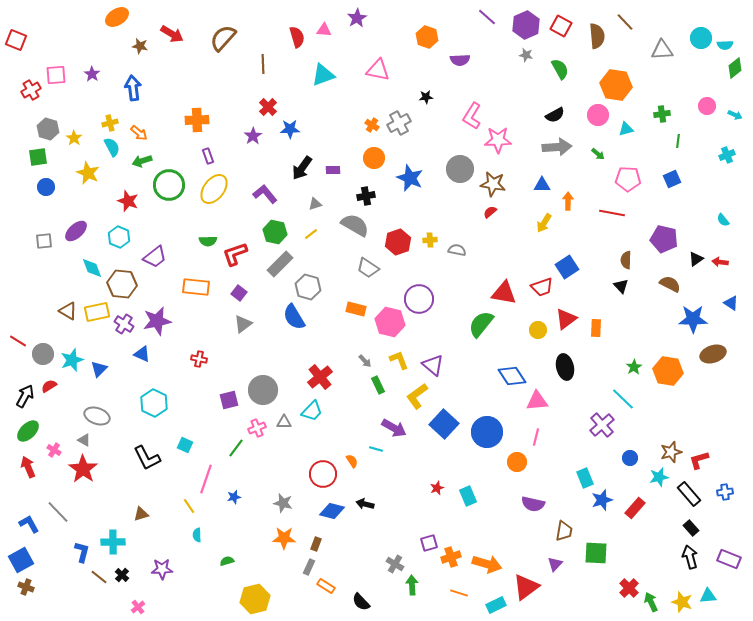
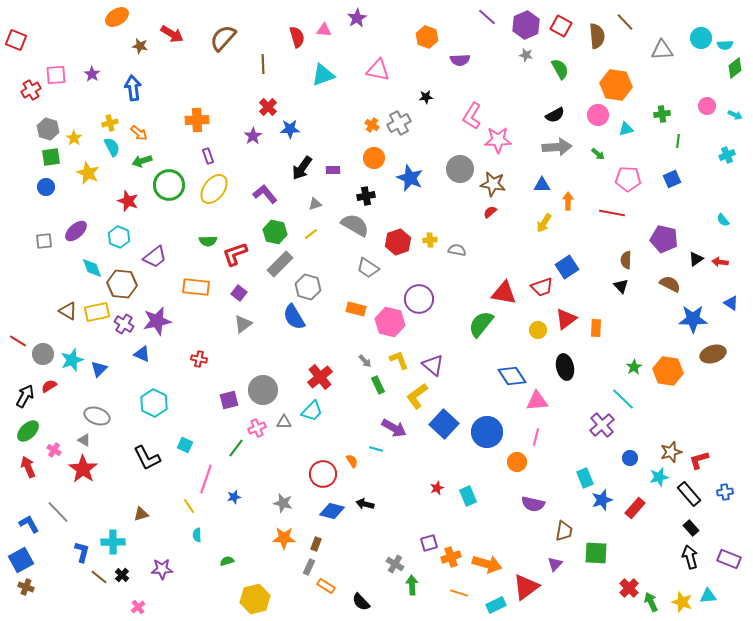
green square at (38, 157): moved 13 px right
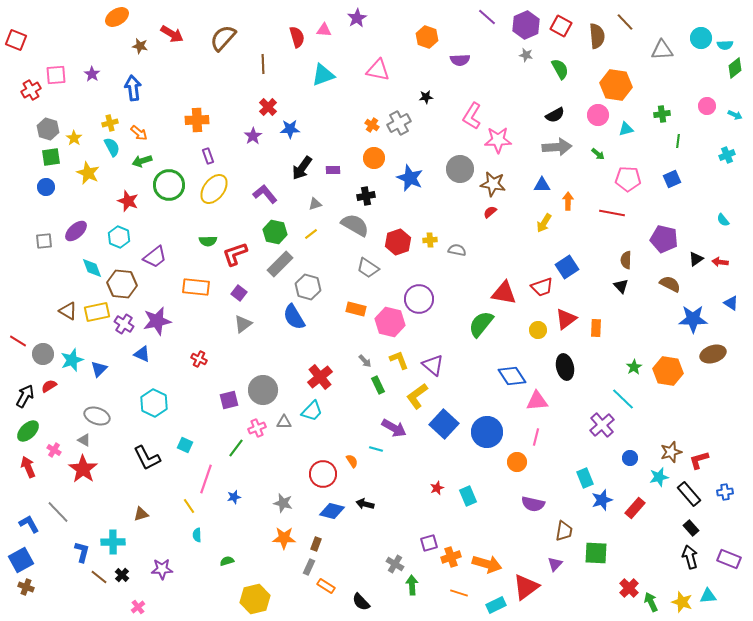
red cross at (199, 359): rotated 14 degrees clockwise
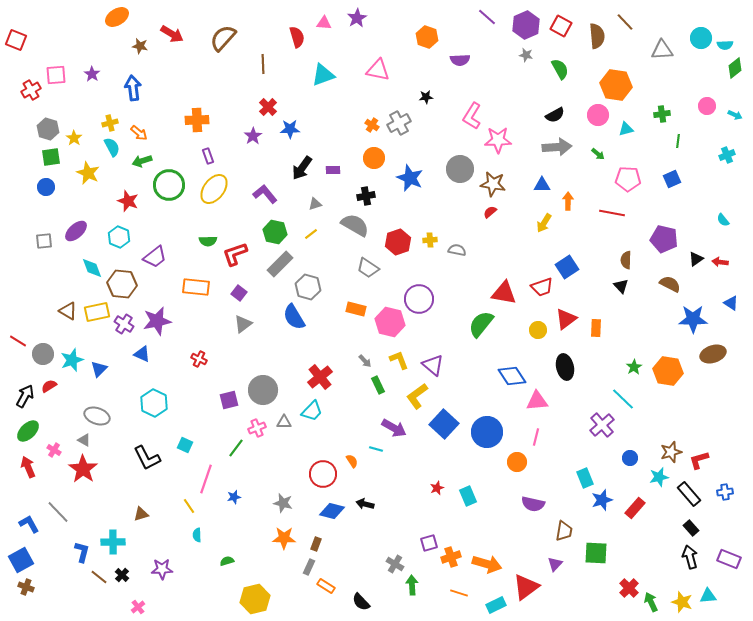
pink triangle at (324, 30): moved 7 px up
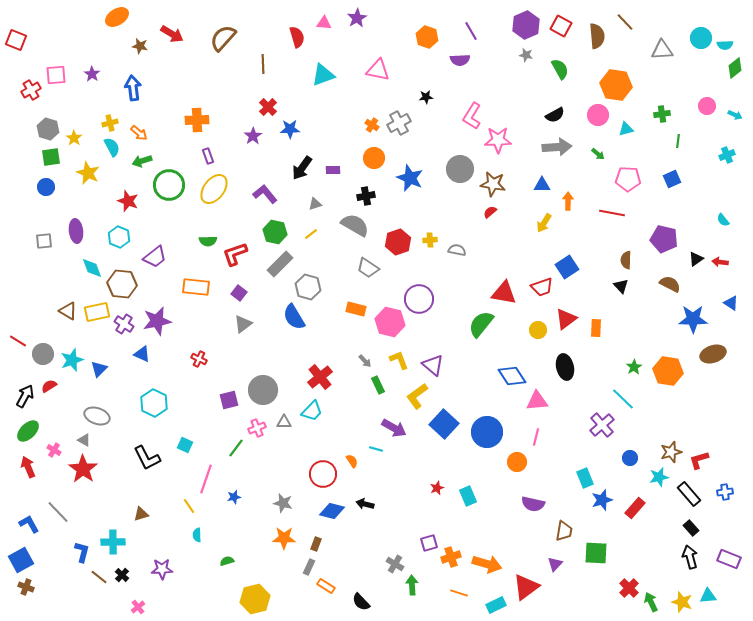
purple line at (487, 17): moved 16 px left, 14 px down; rotated 18 degrees clockwise
purple ellipse at (76, 231): rotated 55 degrees counterclockwise
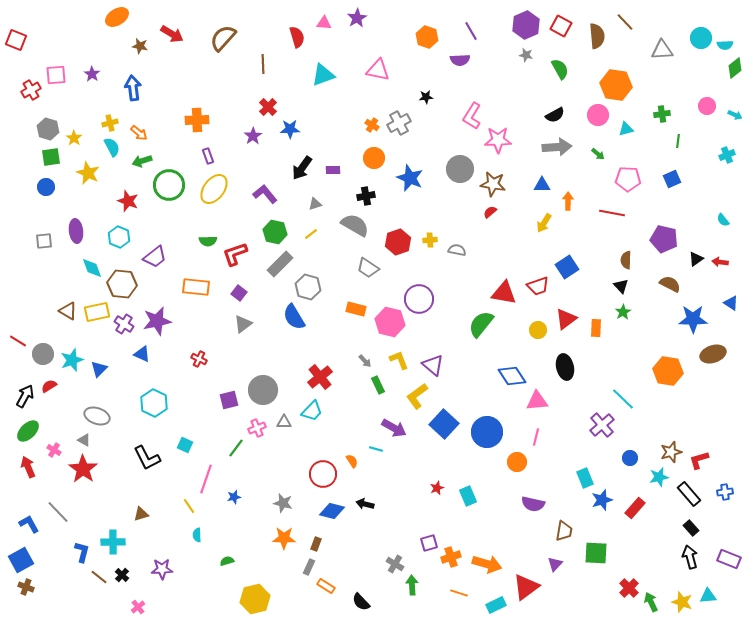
red trapezoid at (542, 287): moved 4 px left, 1 px up
green star at (634, 367): moved 11 px left, 55 px up
